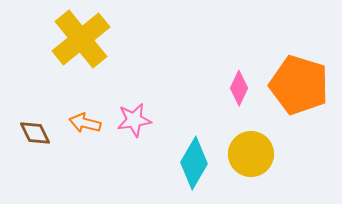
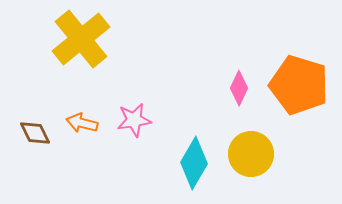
orange arrow: moved 3 px left
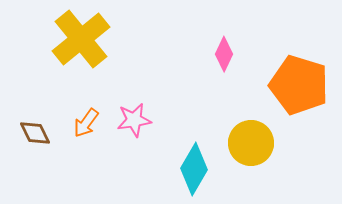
pink diamond: moved 15 px left, 34 px up
orange arrow: moved 4 px right; rotated 68 degrees counterclockwise
yellow circle: moved 11 px up
cyan diamond: moved 6 px down
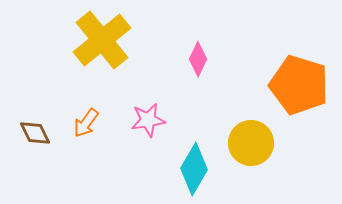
yellow cross: moved 21 px right, 1 px down
pink diamond: moved 26 px left, 5 px down
pink star: moved 14 px right
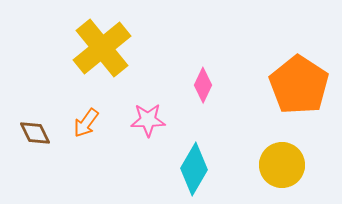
yellow cross: moved 8 px down
pink diamond: moved 5 px right, 26 px down
orange pentagon: rotated 16 degrees clockwise
pink star: rotated 8 degrees clockwise
yellow circle: moved 31 px right, 22 px down
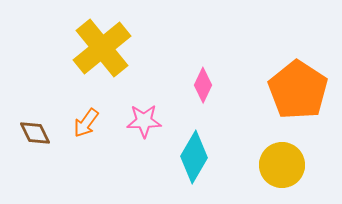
orange pentagon: moved 1 px left, 5 px down
pink star: moved 4 px left, 1 px down
cyan diamond: moved 12 px up
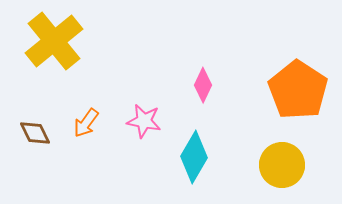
yellow cross: moved 48 px left, 7 px up
pink star: rotated 12 degrees clockwise
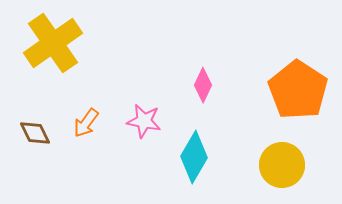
yellow cross: moved 1 px left, 2 px down; rotated 4 degrees clockwise
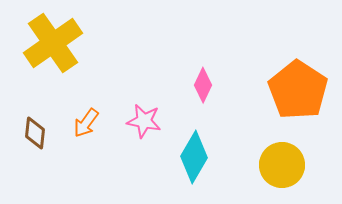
brown diamond: rotated 32 degrees clockwise
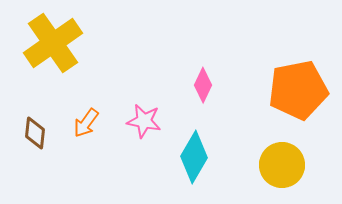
orange pentagon: rotated 28 degrees clockwise
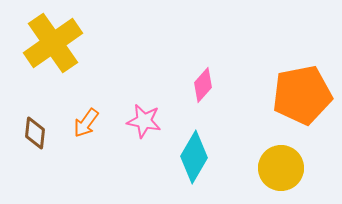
pink diamond: rotated 16 degrees clockwise
orange pentagon: moved 4 px right, 5 px down
yellow circle: moved 1 px left, 3 px down
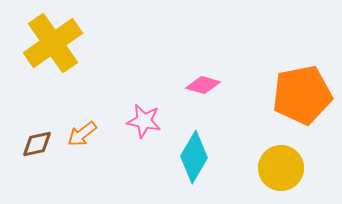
pink diamond: rotated 64 degrees clockwise
orange arrow: moved 4 px left, 11 px down; rotated 16 degrees clockwise
brown diamond: moved 2 px right, 11 px down; rotated 72 degrees clockwise
